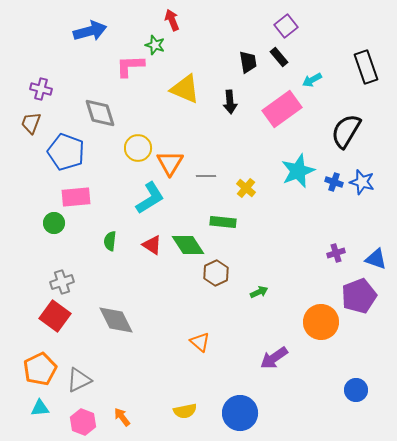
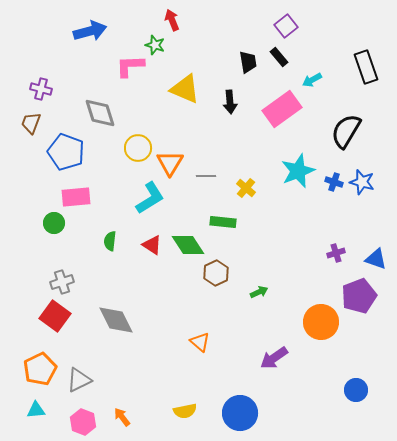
cyan triangle at (40, 408): moved 4 px left, 2 px down
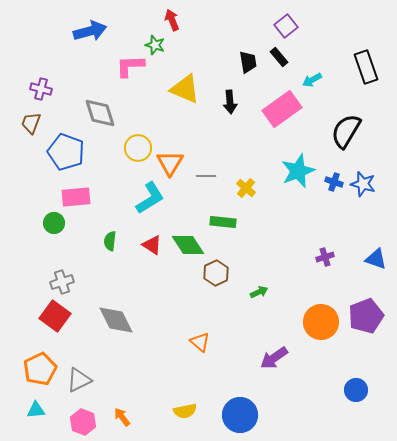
blue star at (362, 182): moved 1 px right, 2 px down
purple cross at (336, 253): moved 11 px left, 4 px down
purple pentagon at (359, 296): moved 7 px right, 20 px down
blue circle at (240, 413): moved 2 px down
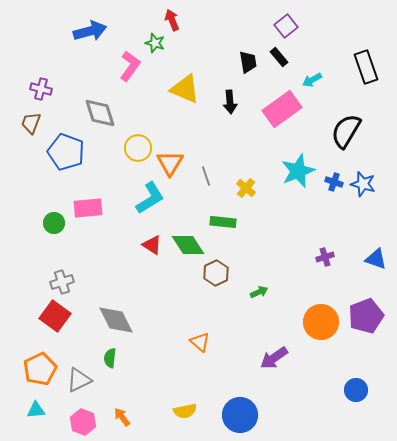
green star at (155, 45): moved 2 px up
pink L-shape at (130, 66): rotated 128 degrees clockwise
gray line at (206, 176): rotated 72 degrees clockwise
pink rectangle at (76, 197): moved 12 px right, 11 px down
green semicircle at (110, 241): moved 117 px down
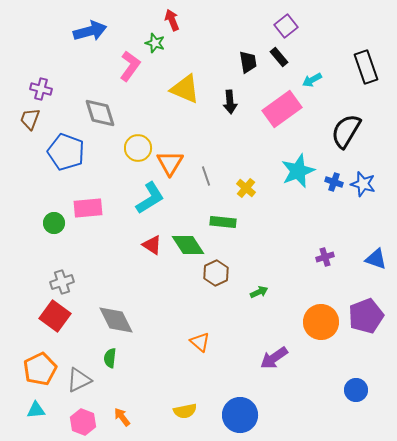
brown trapezoid at (31, 123): moved 1 px left, 4 px up
